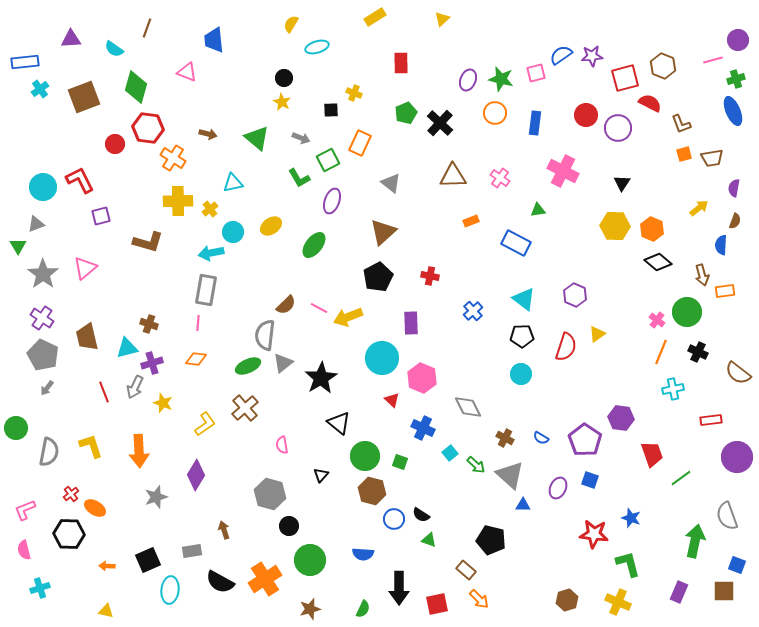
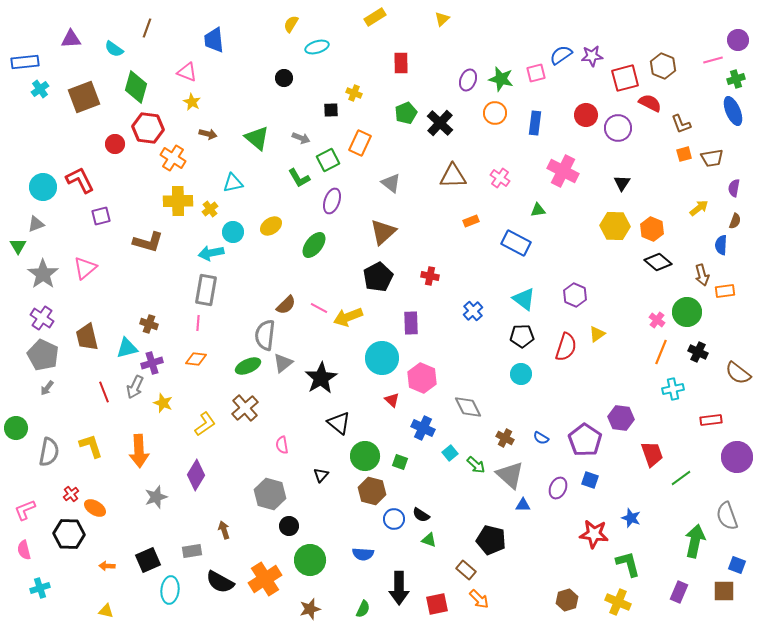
yellow star at (282, 102): moved 90 px left
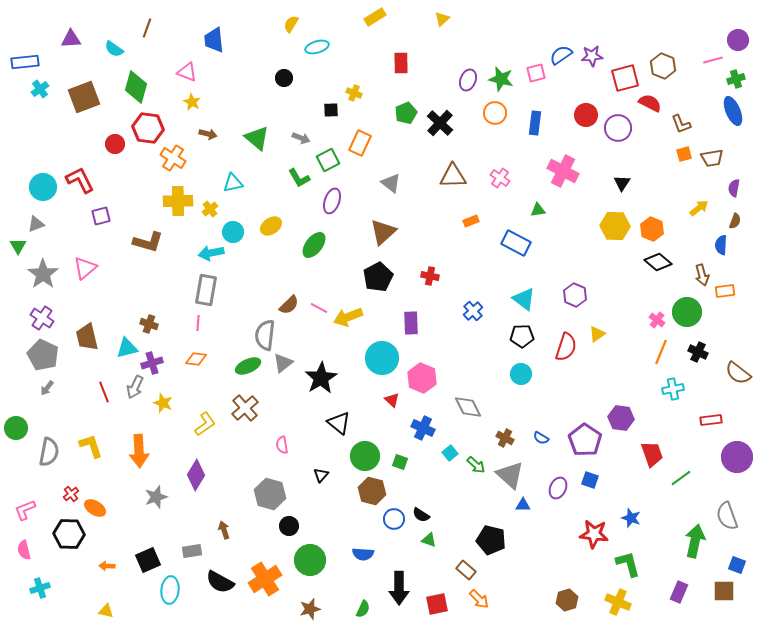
brown semicircle at (286, 305): moved 3 px right
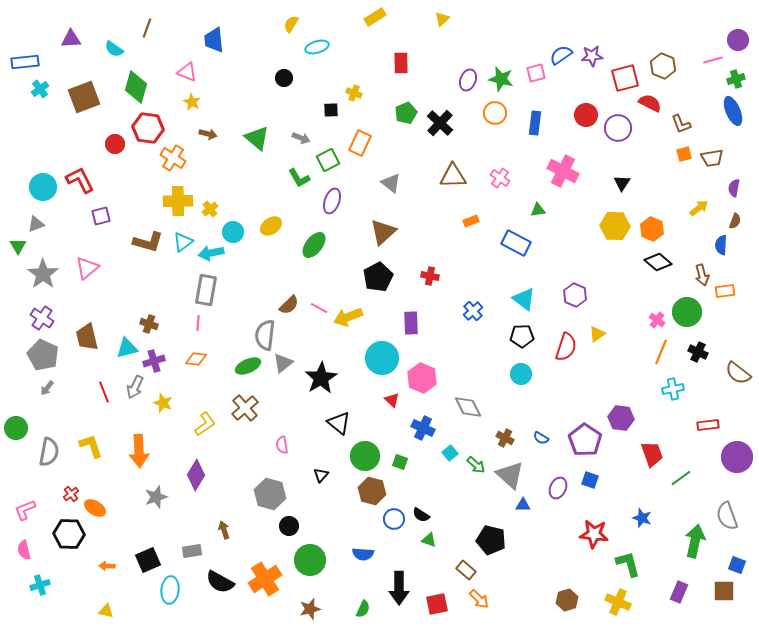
cyan triangle at (233, 183): moved 50 px left, 59 px down; rotated 25 degrees counterclockwise
pink triangle at (85, 268): moved 2 px right
purple cross at (152, 363): moved 2 px right, 2 px up
red rectangle at (711, 420): moved 3 px left, 5 px down
blue star at (631, 518): moved 11 px right
cyan cross at (40, 588): moved 3 px up
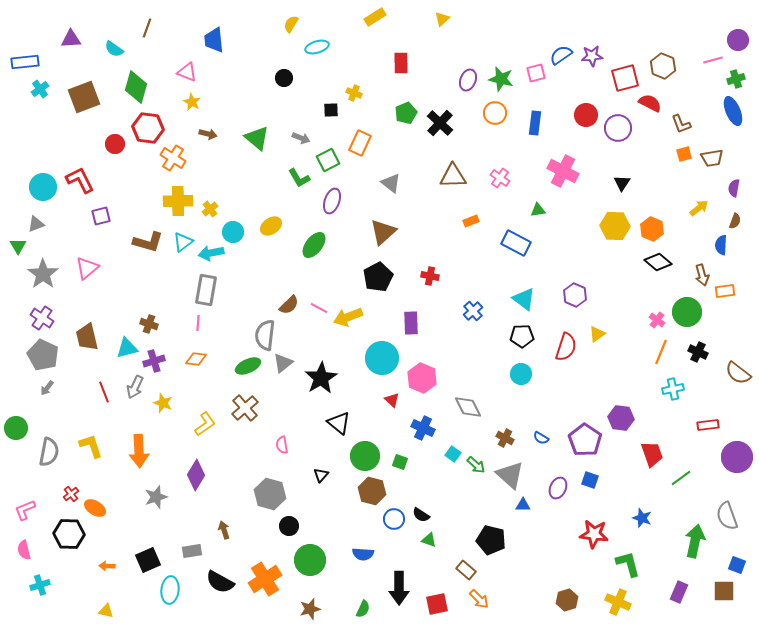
cyan square at (450, 453): moved 3 px right, 1 px down; rotated 14 degrees counterclockwise
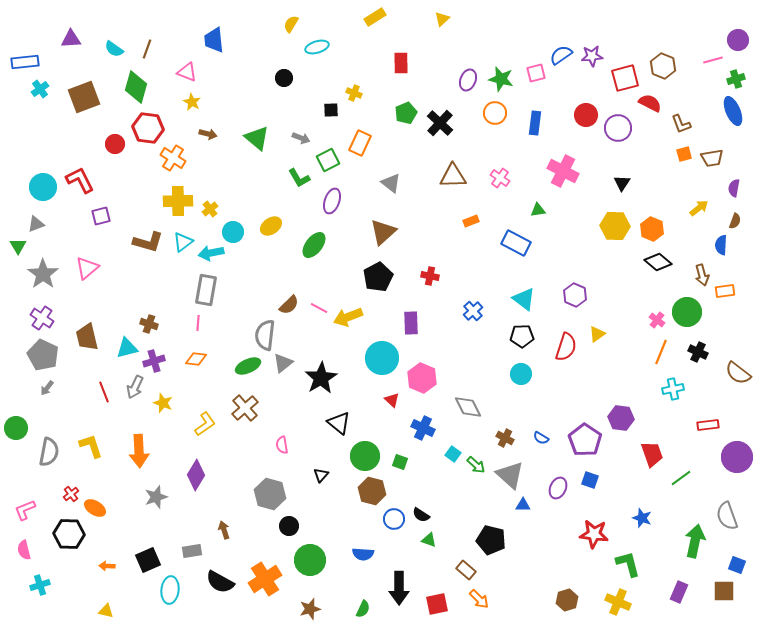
brown line at (147, 28): moved 21 px down
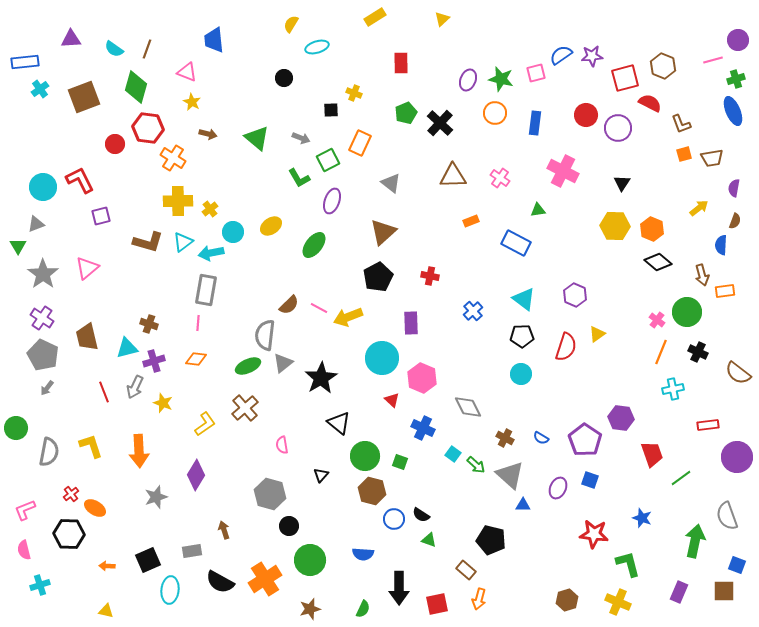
orange arrow at (479, 599): rotated 60 degrees clockwise
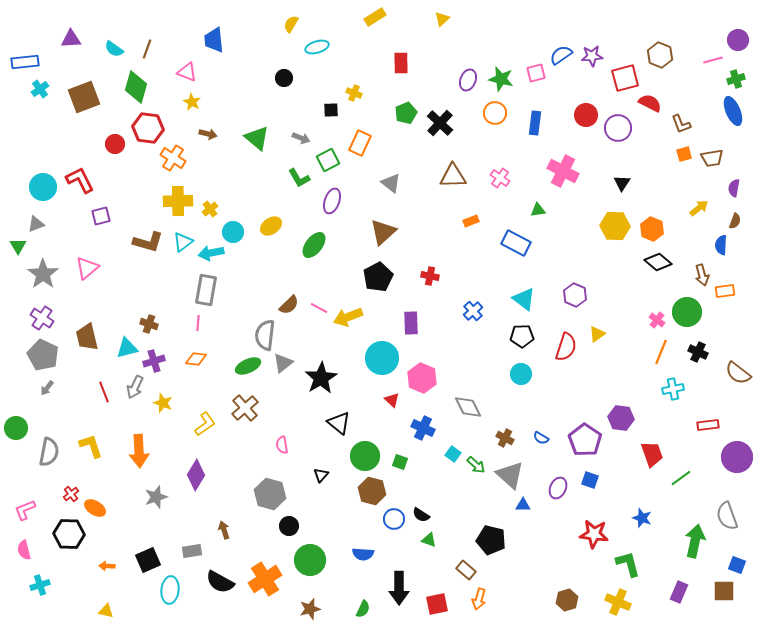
brown hexagon at (663, 66): moved 3 px left, 11 px up
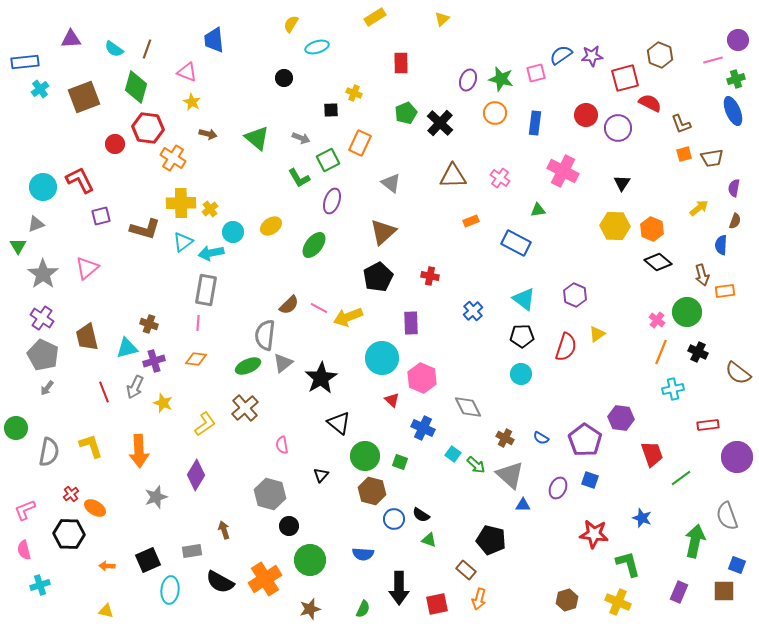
yellow cross at (178, 201): moved 3 px right, 2 px down
brown L-shape at (148, 242): moved 3 px left, 13 px up
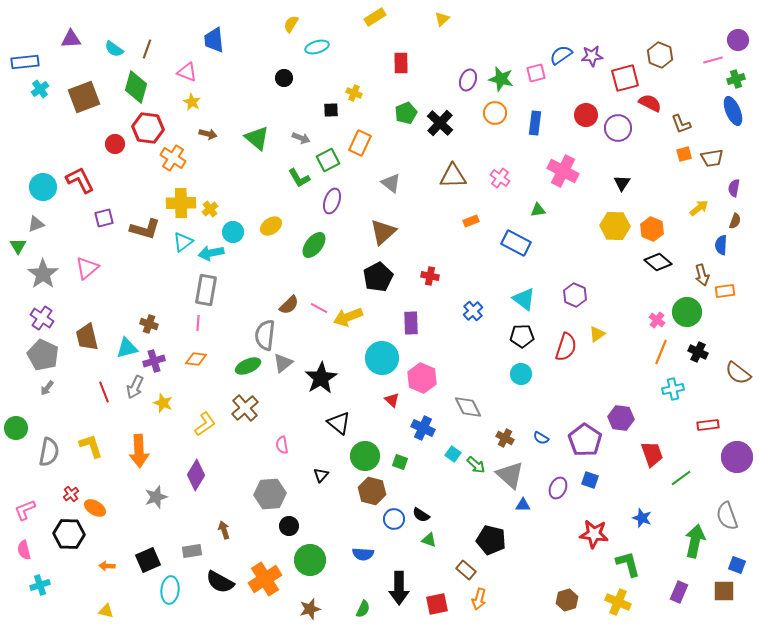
purple square at (101, 216): moved 3 px right, 2 px down
gray hexagon at (270, 494): rotated 20 degrees counterclockwise
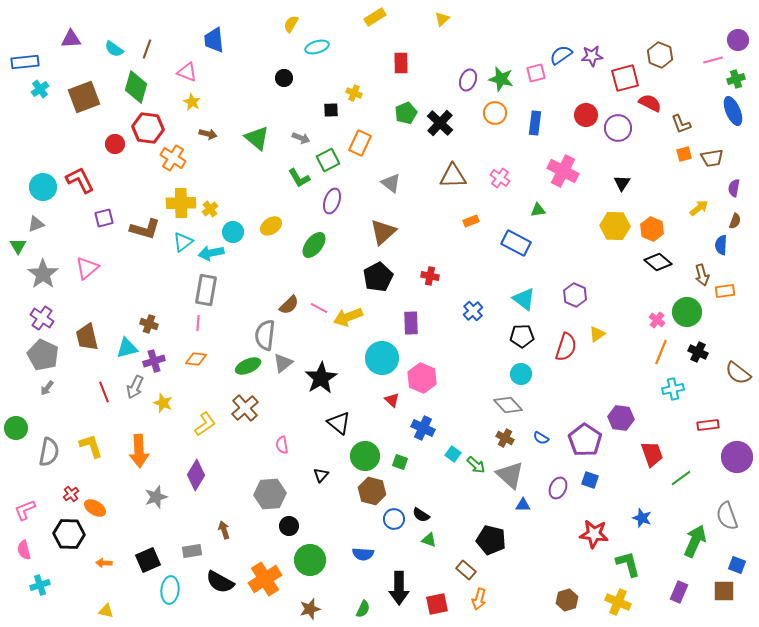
gray diamond at (468, 407): moved 40 px right, 2 px up; rotated 16 degrees counterclockwise
green arrow at (695, 541): rotated 12 degrees clockwise
orange arrow at (107, 566): moved 3 px left, 3 px up
